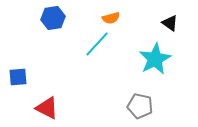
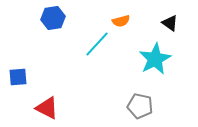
orange semicircle: moved 10 px right, 3 px down
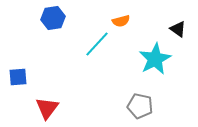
black triangle: moved 8 px right, 6 px down
red triangle: rotated 40 degrees clockwise
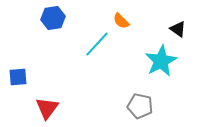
orange semicircle: rotated 60 degrees clockwise
cyan star: moved 6 px right, 2 px down
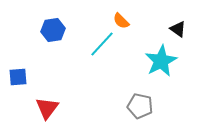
blue hexagon: moved 12 px down
cyan line: moved 5 px right
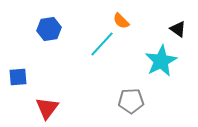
blue hexagon: moved 4 px left, 1 px up
gray pentagon: moved 9 px left, 5 px up; rotated 15 degrees counterclockwise
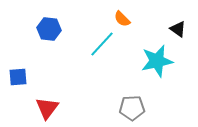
orange semicircle: moved 1 px right, 2 px up
blue hexagon: rotated 15 degrees clockwise
cyan star: moved 4 px left; rotated 16 degrees clockwise
gray pentagon: moved 1 px right, 7 px down
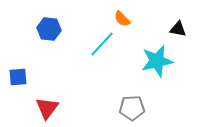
black triangle: rotated 24 degrees counterclockwise
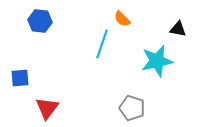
blue hexagon: moved 9 px left, 8 px up
cyan line: rotated 24 degrees counterclockwise
blue square: moved 2 px right, 1 px down
gray pentagon: rotated 20 degrees clockwise
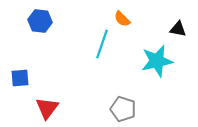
gray pentagon: moved 9 px left, 1 px down
